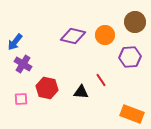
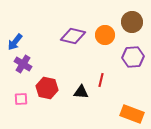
brown circle: moved 3 px left
purple hexagon: moved 3 px right
red line: rotated 48 degrees clockwise
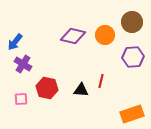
red line: moved 1 px down
black triangle: moved 2 px up
orange rectangle: rotated 40 degrees counterclockwise
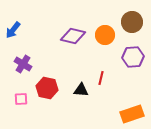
blue arrow: moved 2 px left, 12 px up
red line: moved 3 px up
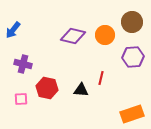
purple cross: rotated 18 degrees counterclockwise
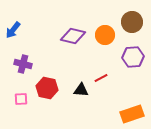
red line: rotated 48 degrees clockwise
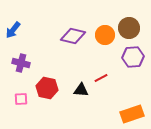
brown circle: moved 3 px left, 6 px down
purple cross: moved 2 px left, 1 px up
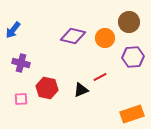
brown circle: moved 6 px up
orange circle: moved 3 px down
red line: moved 1 px left, 1 px up
black triangle: rotated 28 degrees counterclockwise
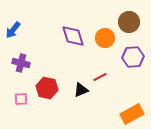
purple diamond: rotated 60 degrees clockwise
orange rectangle: rotated 10 degrees counterclockwise
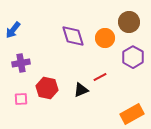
purple hexagon: rotated 25 degrees counterclockwise
purple cross: rotated 24 degrees counterclockwise
